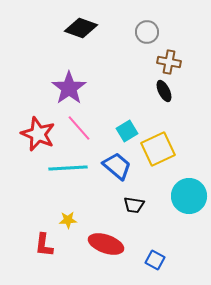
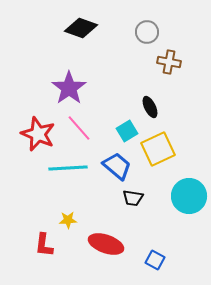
black ellipse: moved 14 px left, 16 px down
black trapezoid: moved 1 px left, 7 px up
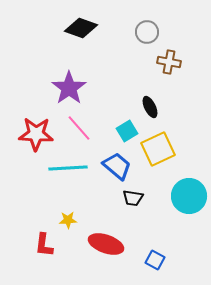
red star: moved 2 px left; rotated 20 degrees counterclockwise
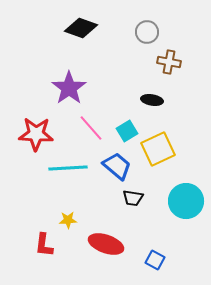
black ellipse: moved 2 px right, 7 px up; rotated 55 degrees counterclockwise
pink line: moved 12 px right
cyan circle: moved 3 px left, 5 px down
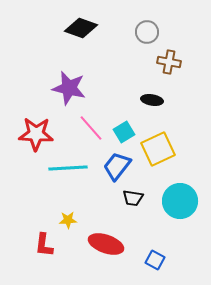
purple star: rotated 24 degrees counterclockwise
cyan square: moved 3 px left, 1 px down
blue trapezoid: rotated 92 degrees counterclockwise
cyan circle: moved 6 px left
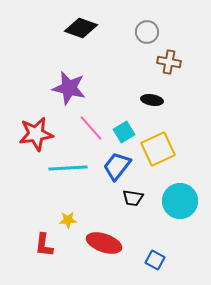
red star: rotated 12 degrees counterclockwise
red ellipse: moved 2 px left, 1 px up
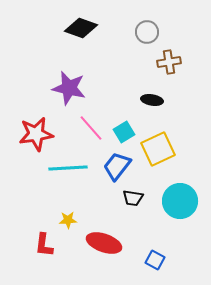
brown cross: rotated 20 degrees counterclockwise
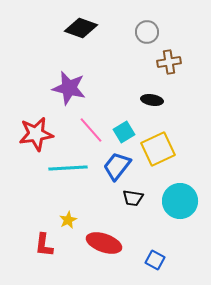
pink line: moved 2 px down
yellow star: rotated 24 degrees counterclockwise
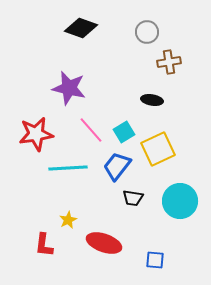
blue square: rotated 24 degrees counterclockwise
